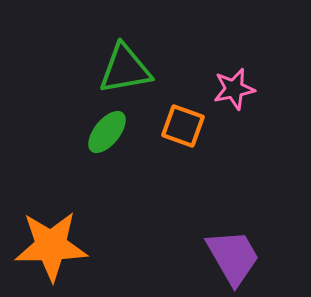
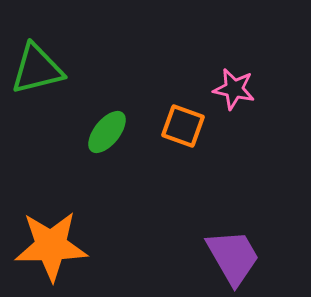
green triangle: moved 88 px left; rotated 4 degrees counterclockwise
pink star: rotated 24 degrees clockwise
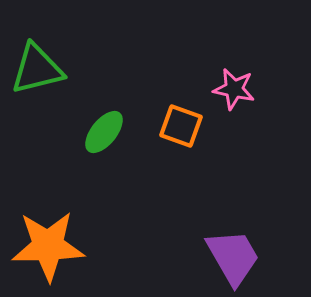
orange square: moved 2 px left
green ellipse: moved 3 px left
orange star: moved 3 px left
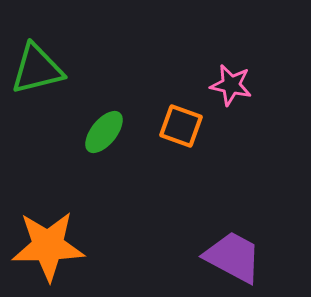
pink star: moved 3 px left, 4 px up
purple trapezoid: rotated 32 degrees counterclockwise
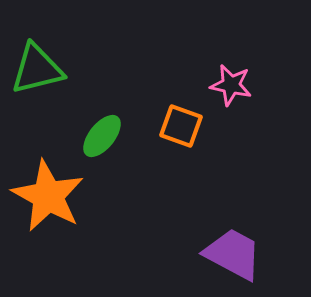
green ellipse: moved 2 px left, 4 px down
orange star: moved 50 px up; rotated 30 degrees clockwise
purple trapezoid: moved 3 px up
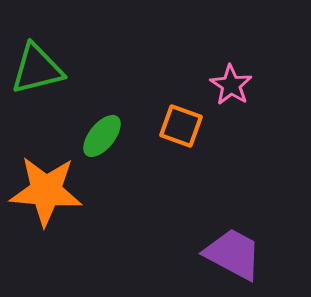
pink star: rotated 21 degrees clockwise
orange star: moved 2 px left, 5 px up; rotated 24 degrees counterclockwise
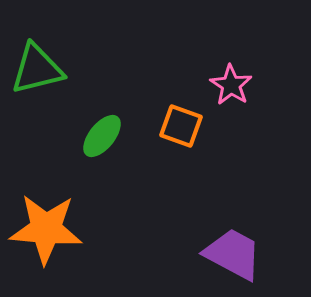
orange star: moved 38 px down
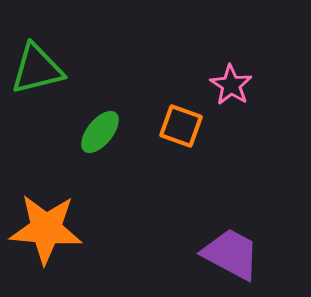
green ellipse: moved 2 px left, 4 px up
purple trapezoid: moved 2 px left
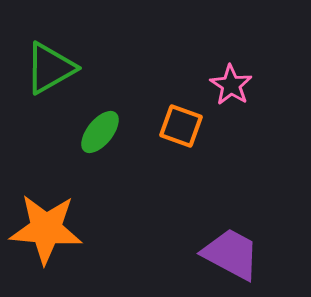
green triangle: moved 13 px right, 1 px up; rotated 16 degrees counterclockwise
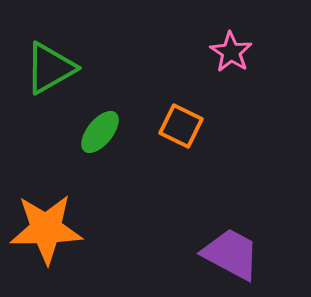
pink star: moved 33 px up
orange square: rotated 6 degrees clockwise
orange star: rotated 6 degrees counterclockwise
